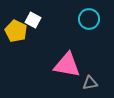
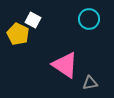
yellow pentagon: moved 2 px right, 3 px down
pink triangle: moved 2 px left; rotated 24 degrees clockwise
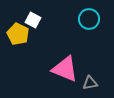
pink triangle: moved 4 px down; rotated 12 degrees counterclockwise
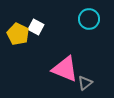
white square: moved 3 px right, 7 px down
gray triangle: moved 5 px left; rotated 28 degrees counterclockwise
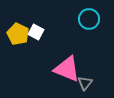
white square: moved 5 px down
pink triangle: moved 2 px right
gray triangle: rotated 14 degrees counterclockwise
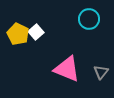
white square: rotated 21 degrees clockwise
gray triangle: moved 16 px right, 11 px up
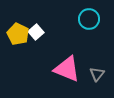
gray triangle: moved 4 px left, 2 px down
